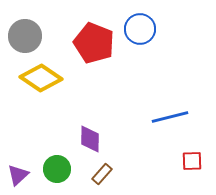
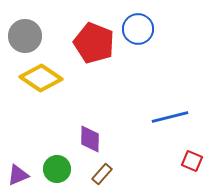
blue circle: moved 2 px left
red square: rotated 25 degrees clockwise
purple triangle: rotated 20 degrees clockwise
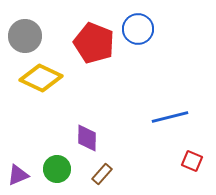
yellow diamond: rotated 9 degrees counterclockwise
purple diamond: moved 3 px left, 1 px up
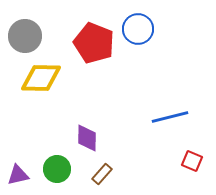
yellow diamond: rotated 24 degrees counterclockwise
purple triangle: rotated 10 degrees clockwise
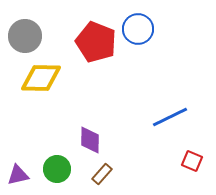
red pentagon: moved 2 px right, 1 px up
blue line: rotated 12 degrees counterclockwise
purple diamond: moved 3 px right, 2 px down
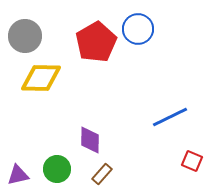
red pentagon: rotated 21 degrees clockwise
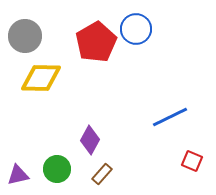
blue circle: moved 2 px left
purple diamond: rotated 28 degrees clockwise
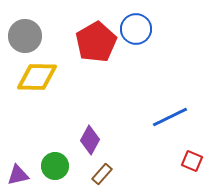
yellow diamond: moved 4 px left, 1 px up
green circle: moved 2 px left, 3 px up
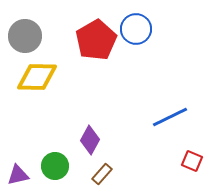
red pentagon: moved 2 px up
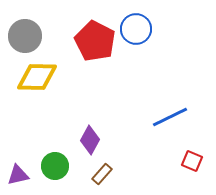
red pentagon: moved 1 px left, 1 px down; rotated 15 degrees counterclockwise
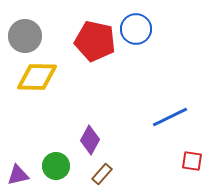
red pentagon: rotated 15 degrees counterclockwise
red square: rotated 15 degrees counterclockwise
green circle: moved 1 px right
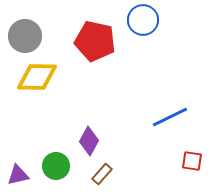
blue circle: moved 7 px right, 9 px up
purple diamond: moved 1 px left, 1 px down
